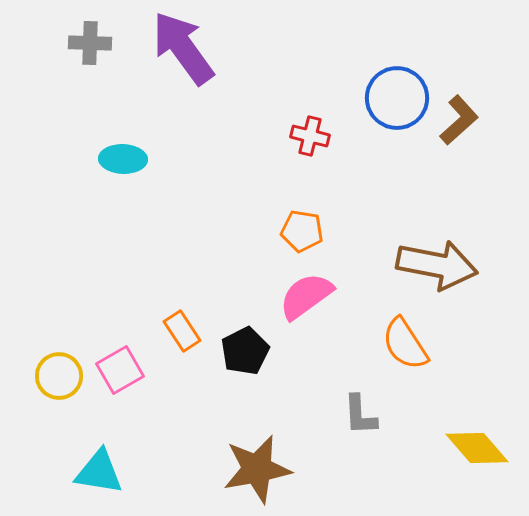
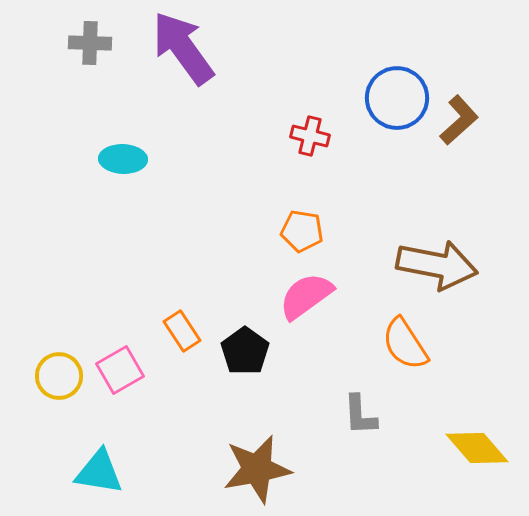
black pentagon: rotated 9 degrees counterclockwise
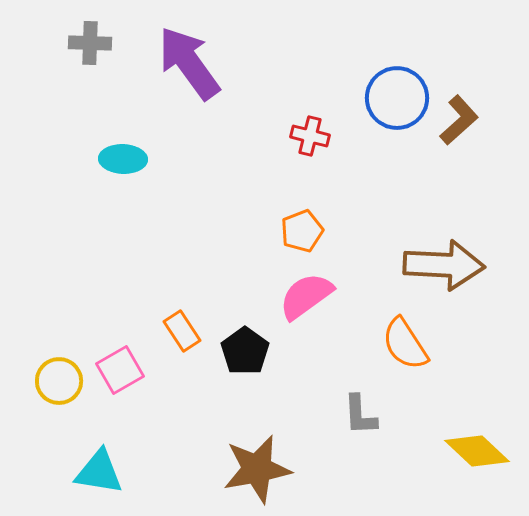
purple arrow: moved 6 px right, 15 px down
orange pentagon: rotated 30 degrees counterclockwise
brown arrow: moved 7 px right; rotated 8 degrees counterclockwise
yellow circle: moved 5 px down
yellow diamond: moved 3 px down; rotated 6 degrees counterclockwise
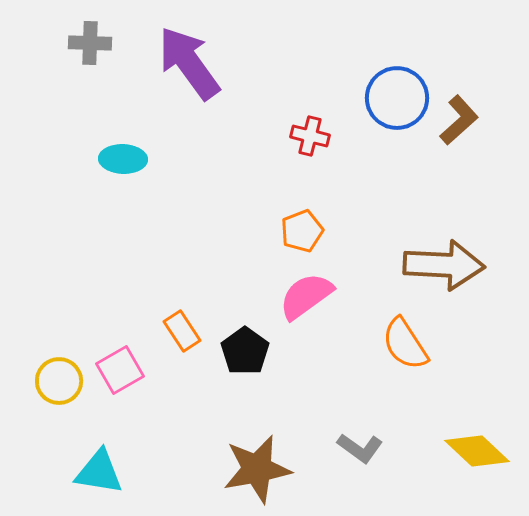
gray L-shape: moved 33 px down; rotated 51 degrees counterclockwise
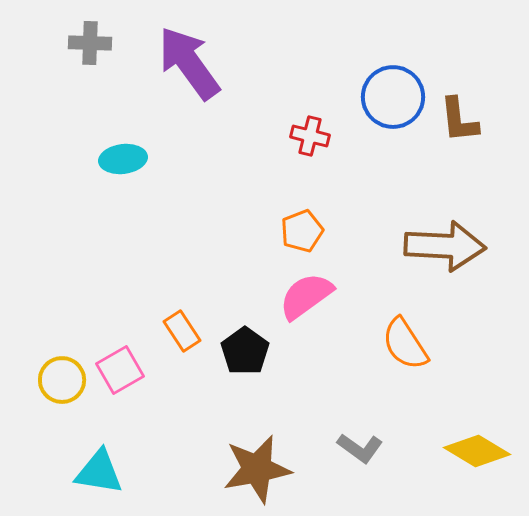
blue circle: moved 4 px left, 1 px up
brown L-shape: rotated 126 degrees clockwise
cyan ellipse: rotated 9 degrees counterclockwise
brown arrow: moved 1 px right, 19 px up
yellow circle: moved 3 px right, 1 px up
yellow diamond: rotated 12 degrees counterclockwise
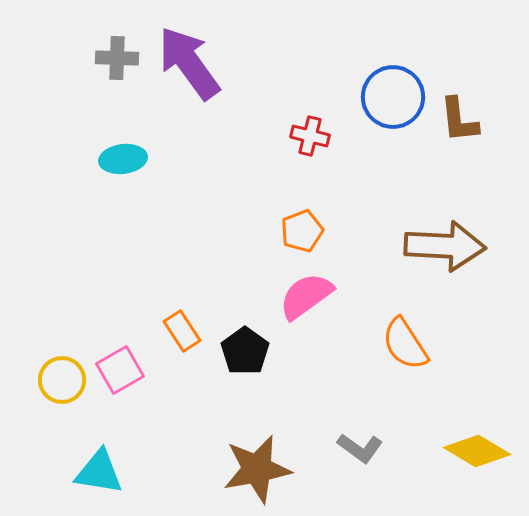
gray cross: moved 27 px right, 15 px down
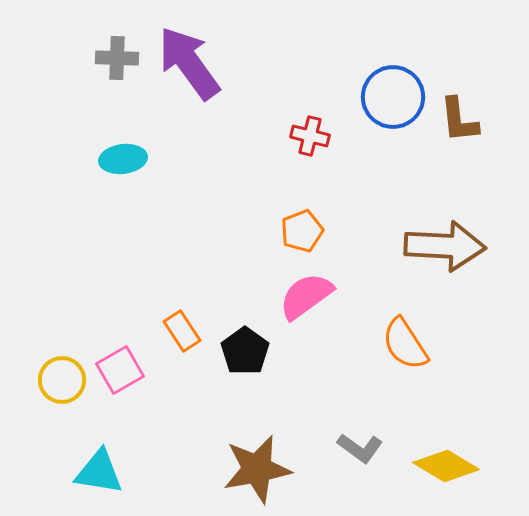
yellow diamond: moved 31 px left, 15 px down
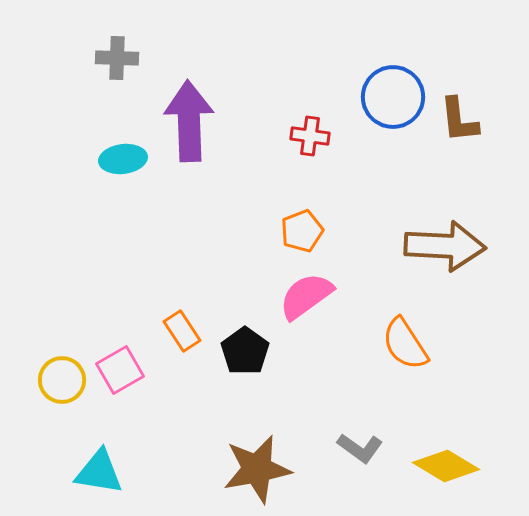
purple arrow: moved 58 px down; rotated 34 degrees clockwise
red cross: rotated 6 degrees counterclockwise
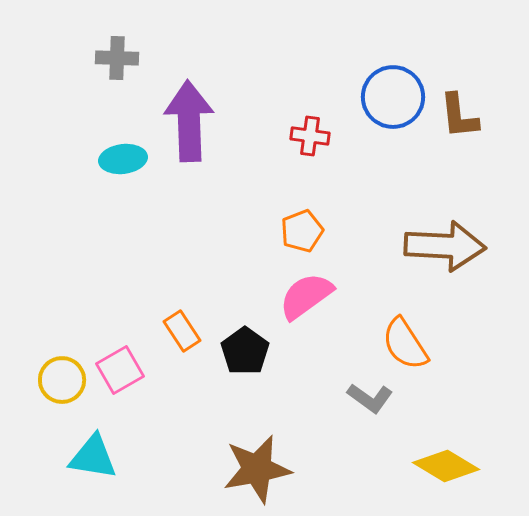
brown L-shape: moved 4 px up
gray L-shape: moved 10 px right, 50 px up
cyan triangle: moved 6 px left, 15 px up
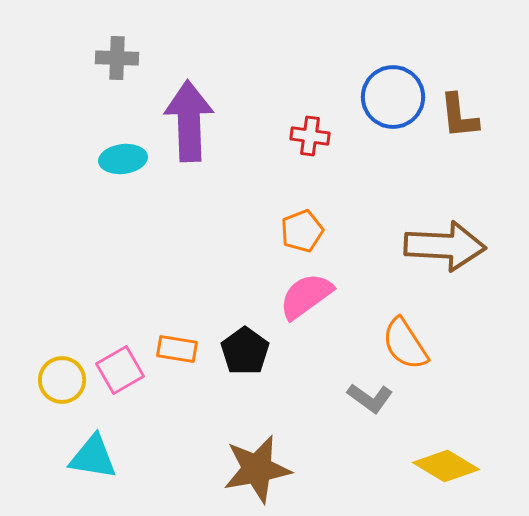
orange rectangle: moved 5 px left, 18 px down; rotated 48 degrees counterclockwise
